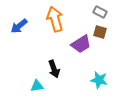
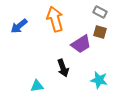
black arrow: moved 9 px right, 1 px up
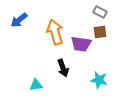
orange arrow: moved 13 px down
blue arrow: moved 6 px up
brown square: rotated 24 degrees counterclockwise
purple trapezoid: rotated 40 degrees clockwise
cyan triangle: moved 1 px left, 1 px up
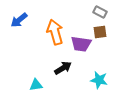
black arrow: rotated 102 degrees counterclockwise
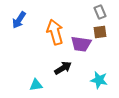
gray rectangle: rotated 40 degrees clockwise
blue arrow: rotated 18 degrees counterclockwise
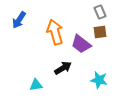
purple trapezoid: rotated 30 degrees clockwise
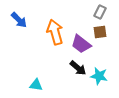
gray rectangle: rotated 48 degrees clockwise
blue arrow: rotated 78 degrees counterclockwise
black arrow: moved 15 px right; rotated 72 degrees clockwise
cyan star: moved 4 px up
cyan triangle: rotated 16 degrees clockwise
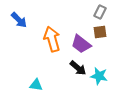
orange arrow: moved 3 px left, 7 px down
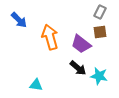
orange arrow: moved 2 px left, 2 px up
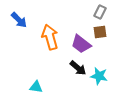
cyan triangle: moved 2 px down
